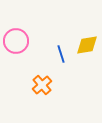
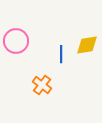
blue line: rotated 18 degrees clockwise
orange cross: rotated 12 degrees counterclockwise
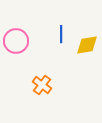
blue line: moved 20 px up
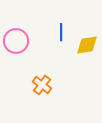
blue line: moved 2 px up
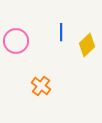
yellow diamond: rotated 35 degrees counterclockwise
orange cross: moved 1 px left, 1 px down
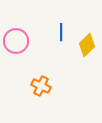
orange cross: rotated 12 degrees counterclockwise
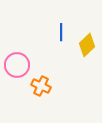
pink circle: moved 1 px right, 24 px down
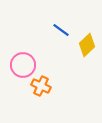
blue line: moved 2 px up; rotated 54 degrees counterclockwise
pink circle: moved 6 px right
